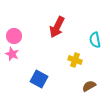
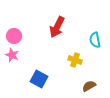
pink star: moved 1 px down
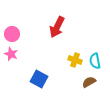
pink circle: moved 2 px left, 2 px up
cyan semicircle: moved 21 px down
pink star: moved 1 px left, 1 px up
brown semicircle: moved 4 px up
